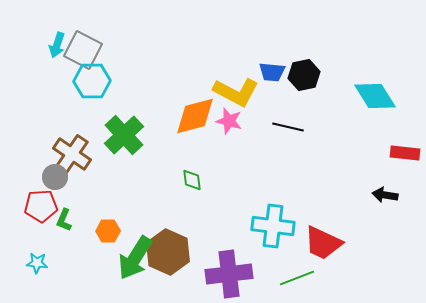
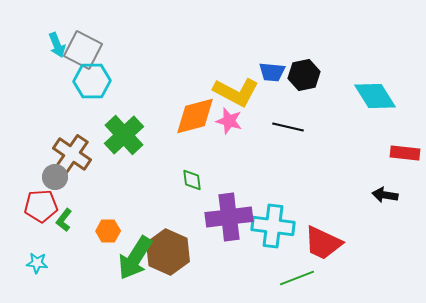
cyan arrow: rotated 40 degrees counterclockwise
green L-shape: rotated 15 degrees clockwise
purple cross: moved 57 px up
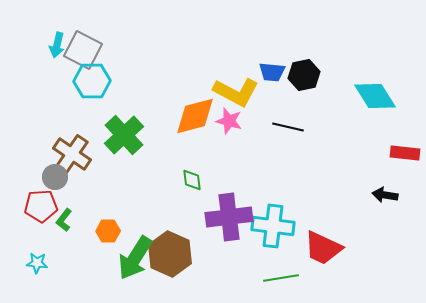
cyan arrow: rotated 35 degrees clockwise
red trapezoid: moved 5 px down
brown hexagon: moved 2 px right, 2 px down
green line: moved 16 px left; rotated 12 degrees clockwise
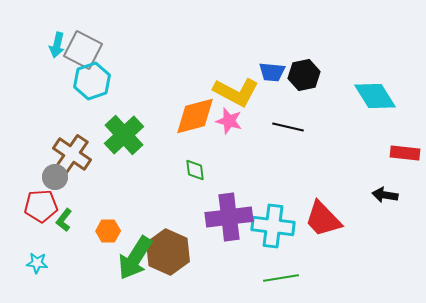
cyan hexagon: rotated 18 degrees counterclockwise
green diamond: moved 3 px right, 10 px up
red trapezoid: moved 29 px up; rotated 21 degrees clockwise
brown hexagon: moved 2 px left, 2 px up
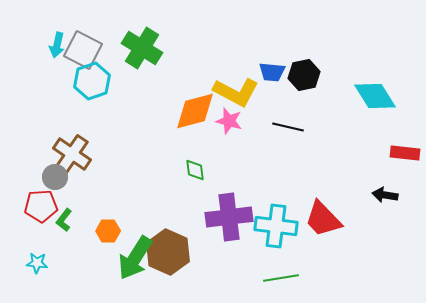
orange diamond: moved 5 px up
green cross: moved 18 px right, 87 px up; rotated 15 degrees counterclockwise
cyan cross: moved 3 px right
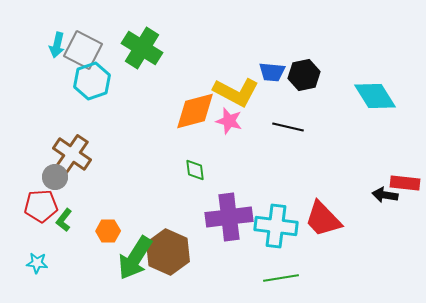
red rectangle: moved 30 px down
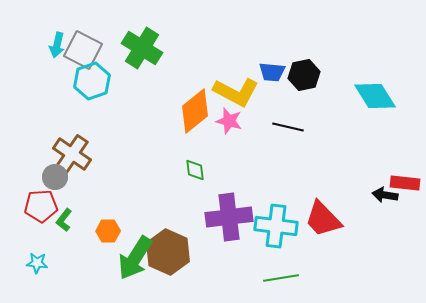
orange diamond: rotated 24 degrees counterclockwise
